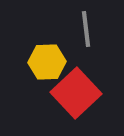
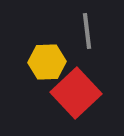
gray line: moved 1 px right, 2 px down
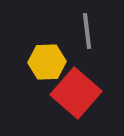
red square: rotated 6 degrees counterclockwise
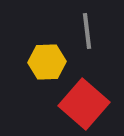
red square: moved 8 px right, 11 px down
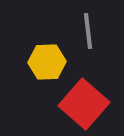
gray line: moved 1 px right
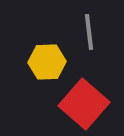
gray line: moved 1 px right, 1 px down
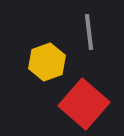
yellow hexagon: rotated 18 degrees counterclockwise
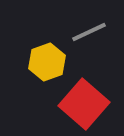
gray line: rotated 72 degrees clockwise
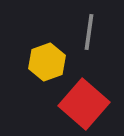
gray line: rotated 57 degrees counterclockwise
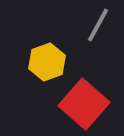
gray line: moved 9 px right, 7 px up; rotated 21 degrees clockwise
